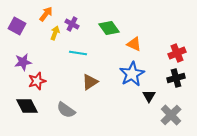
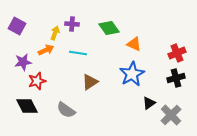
orange arrow: moved 36 px down; rotated 28 degrees clockwise
purple cross: rotated 24 degrees counterclockwise
black triangle: moved 7 px down; rotated 24 degrees clockwise
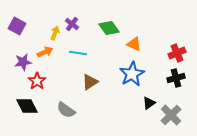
purple cross: rotated 32 degrees clockwise
orange arrow: moved 1 px left, 2 px down
red star: rotated 18 degrees counterclockwise
